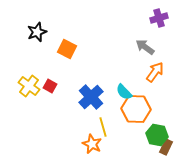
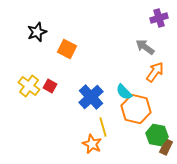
orange hexagon: rotated 12 degrees clockwise
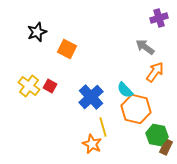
cyan semicircle: moved 1 px right, 2 px up
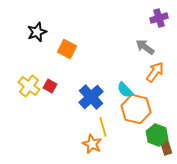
green hexagon: rotated 10 degrees clockwise
brown rectangle: rotated 42 degrees counterclockwise
